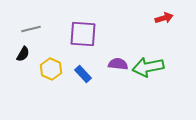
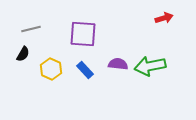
green arrow: moved 2 px right, 1 px up
blue rectangle: moved 2 px right, 4 px up
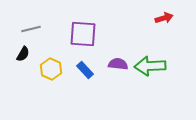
green arrow: rotated 8 degrees clockwise
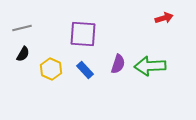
gray line: moved 9 px left, 1 px up
purple semicircle: rotated 102 degrees clockwise
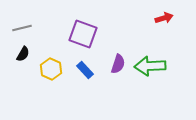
purple square: rotated 16 degrees clockwise
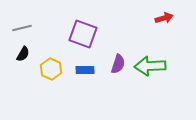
blue rectangle: rotated 48 degrees counterclockwise
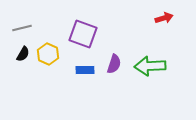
purple semicircle: moved 4 px left
yellow hexagon: moved 3 px left, 15 px up
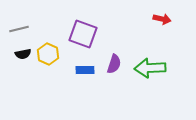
red arrow: moved 2 px left, 1 px down; rotated 30 degrees clockwise
gray line: moved 3 px left, 1 px down
black semicircle: rotated 49 degrees clockwise
green arrow: moved 2 px down
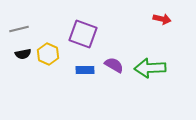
purple semicircle: moved 1 px down; rotated 78 degrees counterclockwise
